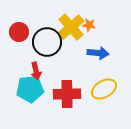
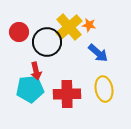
yellow cross: moved 2 px left
blue arrow: rotated 35 degrees clockwise
yellow ellipse: rotated 70 degrees counterclockwise
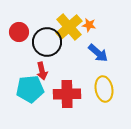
red arrow: moved 6 px right
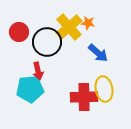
orange star: moved 1 px left, 2 px up
red arrow: moved 4 px left
red cross: moved 17 px right, 3 px down
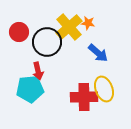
yellow ellipse: rotated 10 degrees counterclockwise
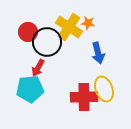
yellow cross: rotated 16 degrees counterclockwise
red circle: moved 9 px right
blue arrow: rotated 35 degrees clockwise
red arrow: moved 3 px up; rotated 42 degrees clockwise
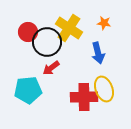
orange star: moved 16 px right
yellow cross: moved 1 px down
red arrow: moved 13 px right; rotated 24 degrees clockwise
cyan pentagon: moved 2 px left, 1 px down
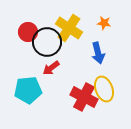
red cross: rotated 28 degrees clockwise
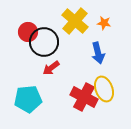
yellow cross: moved 6 px right, 7 px up; rotated 8 degrees clockwise
black circle: moved 3 px left
cyan pentagon: moved 9 px down
